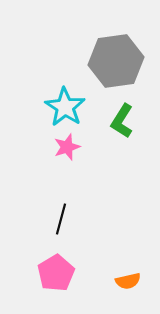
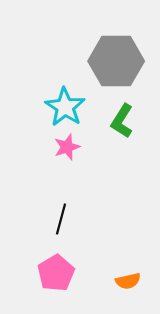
gray hexagon: rotated 8 degrees clockwise
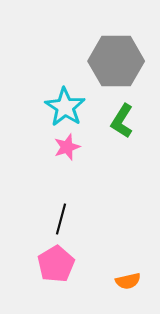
pink pentagon: moved 9 px up
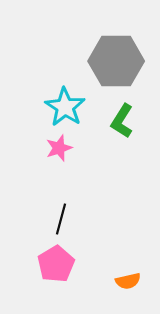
pink star: moved 8 px left, 1 px down
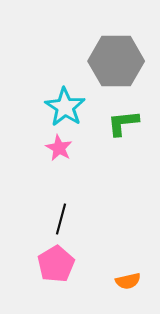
green L-shape: moved 1 px right, 2 px down; rotated 52 degrees clockwise
pink star: rotated 24 degrees counterclockwise
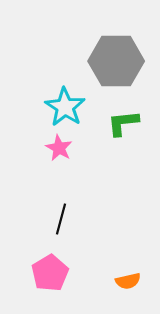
pink pentagon: moved 6 px left, 9 px down
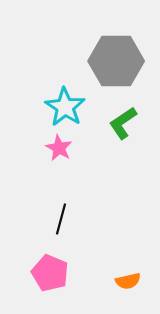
green L-shape: rotated 28 degrees counterclockwise
pink pentagon: rotated 18 degrees counterclockwise
